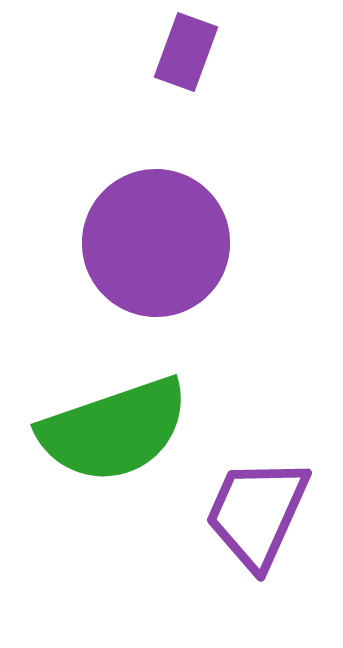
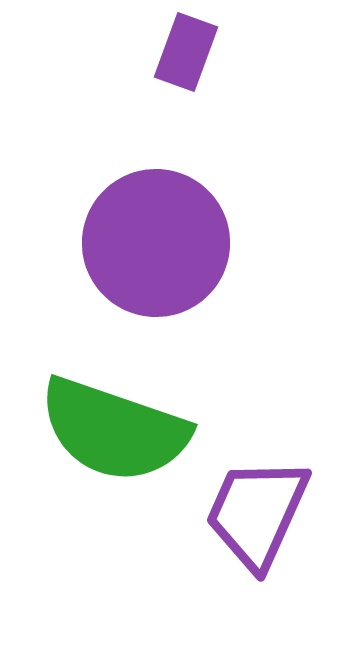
green semicircle: rotated 38 degrees clockwise
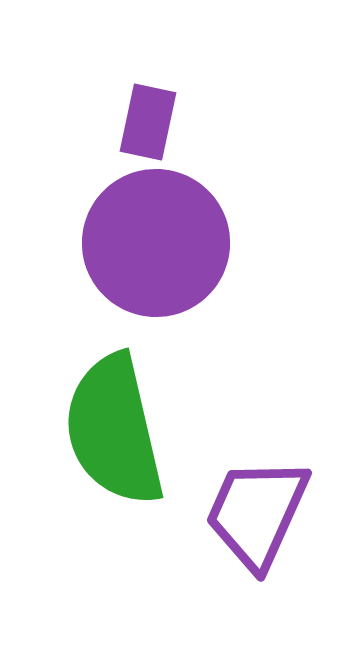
purple rectangle: moved 38 px left, 70 px down; rotated 8 degrees counterclockwise
green semicircle: rotated 58 degrees clockwise
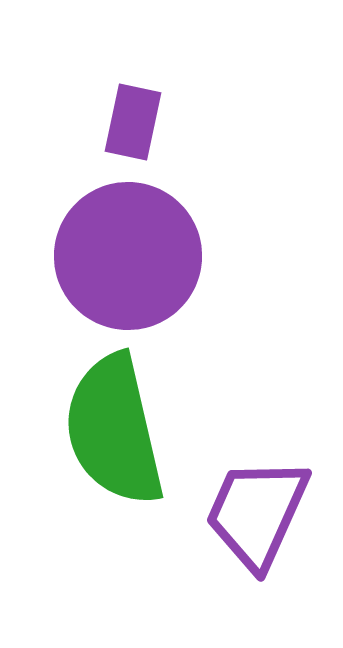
purple rectangle: moved 15 px left
purple circle: moved 28 px left, 13 px down
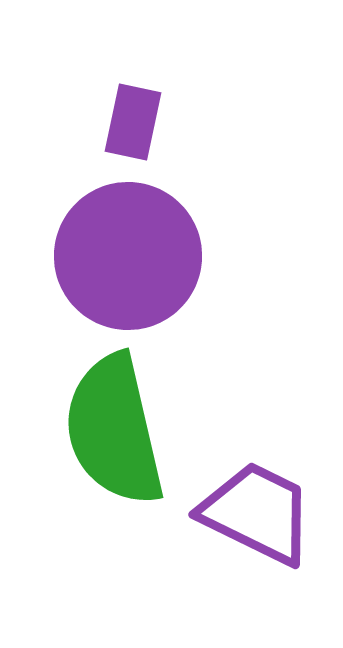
purple trapezoid: rotated 92 degrees clockwise
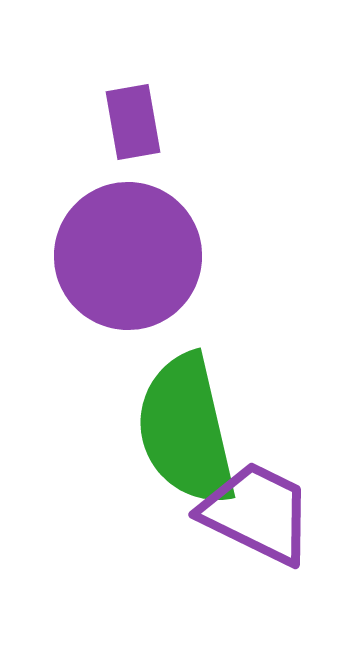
purple rectangle: rotated 22 degrees counterclockwise
green semicircle: moved 72 px right
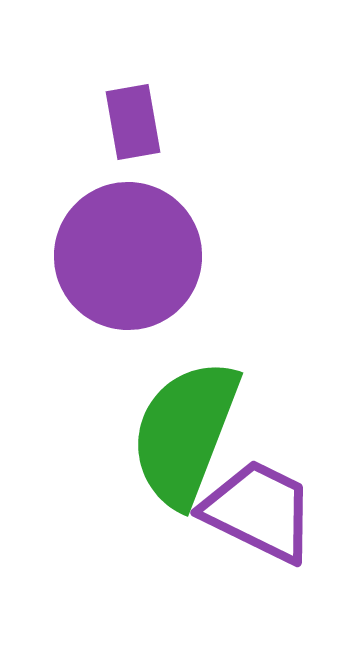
green semicircle: moved 1 px left, 3 px down; rotated 34 degrees clockwise
purple trapezoid: moved 2 px right, 2 px up
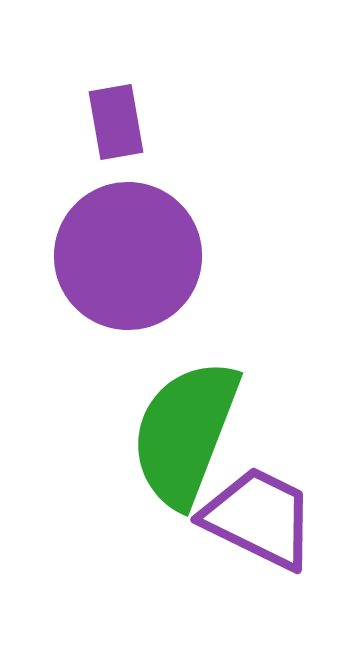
purple rectangle: moved 17 px left
purple trapezoid: moved 7 px down
